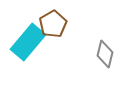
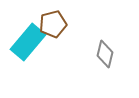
brown pentagon: rotated 16 degrees clockwise
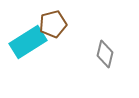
cyan rectangle: rotated 18 degrees clockwise
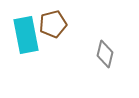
cyan rectangle: moved 2 px left, 7 px up; rotated 69 degrees counterclockwise
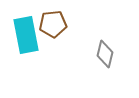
brown pentagon: rotated 8 degrees clockwise
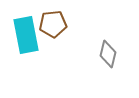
gray diamond: moved 3 px right
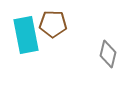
brown pentagon: rotated 8 degrees clockwise
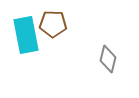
gray diamond: moved 5 px down
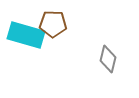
cyan rectangle: rotated 63 degrees counterclockwise
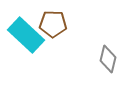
cyan rectangle: rotated 27 degrees clockwise
